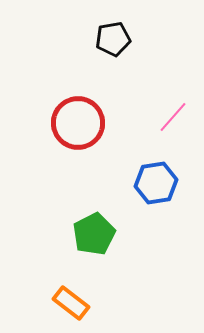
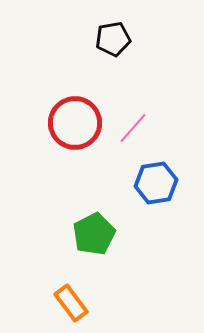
pink line: moved 40 px left, 11 px down
red circle: moved 3 px left
orange rectangle: rotated 15 degrees clockwise
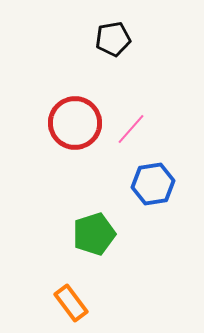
pink line: moved 2 px left, 1 px down
blue hexagon: moved 3 px left, 1 px down
green pentagon: rotated 9 degrees clockwise
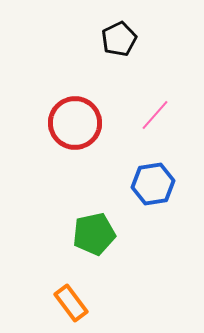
black pentagon: moved 6 px right; rotated 16 degrees counterclockwise
pink line: moved 24 px right, 14 px up
green pentagon: rotated 6 degrees clockwise
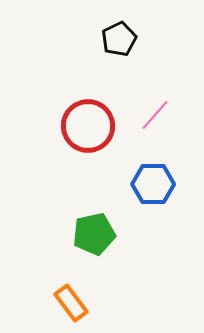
red circle: moved 13 px right, 3 px down
blue hexagon: rotated 9 degrees clockwise
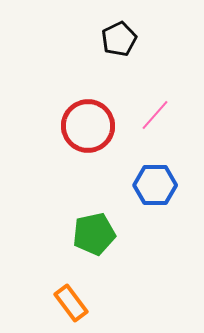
blue hexagon: moved 2 px right, 1 px down
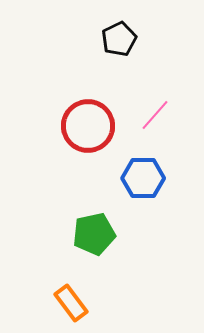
blue hexagon: moved 12 px left, 7 px up
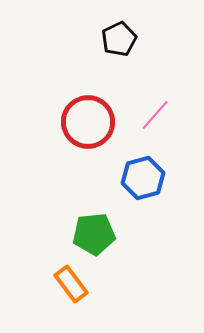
red circle: moved 4 px up
blue hexagon: rotated 15 degrees counterclockwise
green pentagon: rotated 6 degrees clockwise
orange rectangle: moved 19 px up
